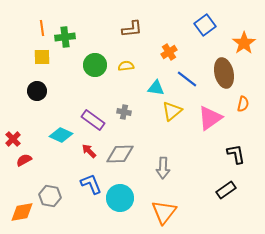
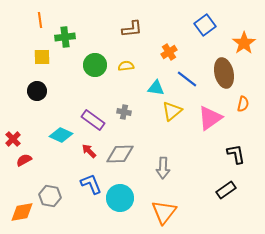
orange line: moved 2 px left, 8 px up
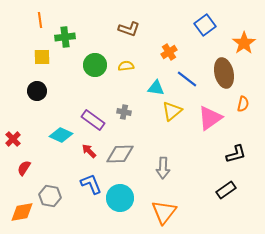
brown L-shape: moved 3 px left; rotated 25 degrees clockwise
black L-shape: rotated 85 degrees clockwise
red semicircle: moved 8 px down; rotated 28 degrees counterclockwise
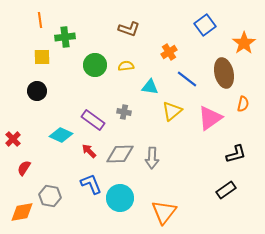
cyan triangle: moved 6 px left, 1 px up
gray arrow: moved 11 px left, 10 px up
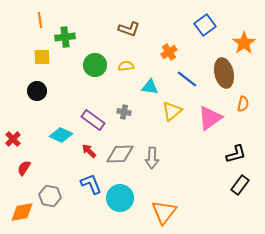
black rectangle: moved 14 px right, 5 px up; rotated 18 degrees counterclockwise
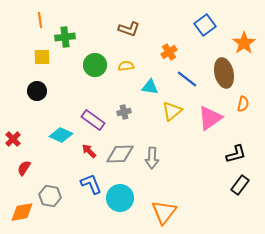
gray cross: rotated 24 degrees counterclockwise
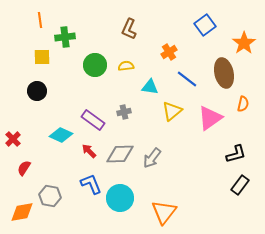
brown L-shape: rotated 95 degrees clockwise
gray arrow: rotated 35 degrees clockwise
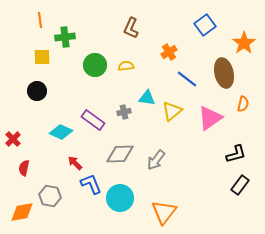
brown L-shape: moved 2 px right, 1 px up
cyan triangle: moved 3 px left, 11 px down
cyan diamond: moved 3 px up
red arrow: moved 14 px left, 12 px down
gray arrow: moved 4 px right, 2 px down
red semicircle: rotated 21 degrees counterclockwise
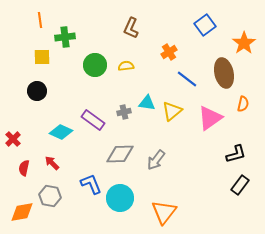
cyan triangle: moved 5 px down
red arrow: moved 23 px left
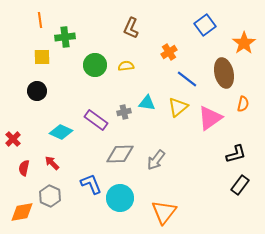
yellow triangle: moved 6 px right, 4 px up
purple rectangle: moved 3 px right
gray hexagon: rotated 15 degrees clockwise
